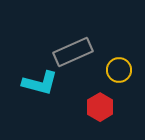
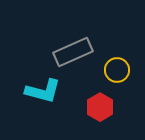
yellow circle: moved 2 px left
cyan L-shape: moved 3 px right, 8 px down
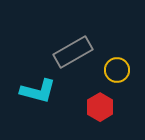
gray rectangle: rotated 6 degrees counterclockwise
cyan L-shape: moved 5 px left
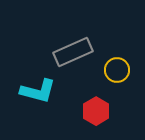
gray rectangle: rotated 6 degrees clockwise
red hexagon: moved 4 px left, 4 px down
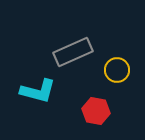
red hexagon: rotated 20 degrees counterclockwise
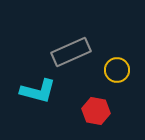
gray rectangle: moved 2 px left
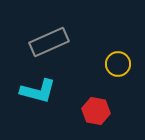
gray rectangle: moved 22 px left, 10 px up
yellow circle: moved 1 px right, 6 px up
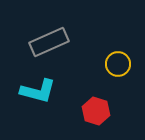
red hexagon: rotated 8 degrees clockwise
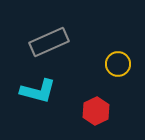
red hexagon: rotated 16 degrees clockwise
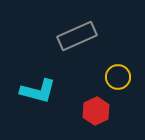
gray rectangle: moved 28 px right, 6 px up
yellow circle: moved 13 px down
